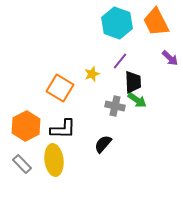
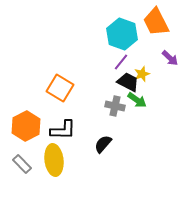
cyan hexagon: moved 5 px right, 11 px down
purple line: moved 1 px right, 1 px down
yellow star: moved 50 px right
black trapezoid: moved 5 px left; rotated 60 degrees counterclockwise
black L-shape: moved 1 px down
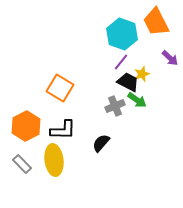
gray cross: rotated 36 degrees counterclockwise
black semicircle: moved 2 px left, 1 px up
